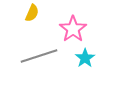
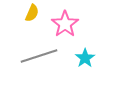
pink star: moved 8 px left, 5 px up
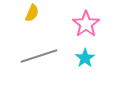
pink star: moved 21 px right
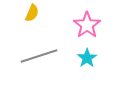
pink star: moved 1 px right, 1 px down
cyan star: moved 2 px right
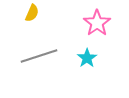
pink star: moved 10 px right, 2 px up
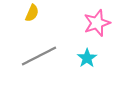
pink star: rotated 16 degrees clockwise
gray line: rotated 9 degrees counterclockwise
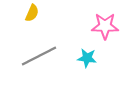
pink star: moved 8 px right, 3 px down; rotated 20 degrees clockwise
cyan star: rotated 30 degrees counterclockwise
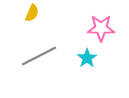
pink star: moved 4 px left, 2 px down
cyan star: rotated 30 degrees clockwise
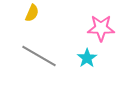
gray line: rotated 57 degrees clockwise
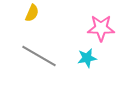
cyan star: rotated 24 degrees clockwise
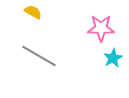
yellow semicircle: moved 1 px right, 1 px up; rotated 84 degrees counterclockwise
cyan star: moved 26 px right; rotated 18 degrees counterclockwise
